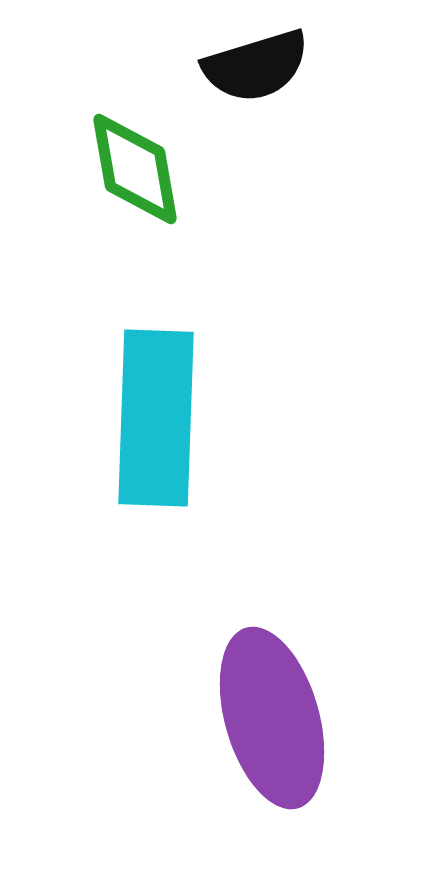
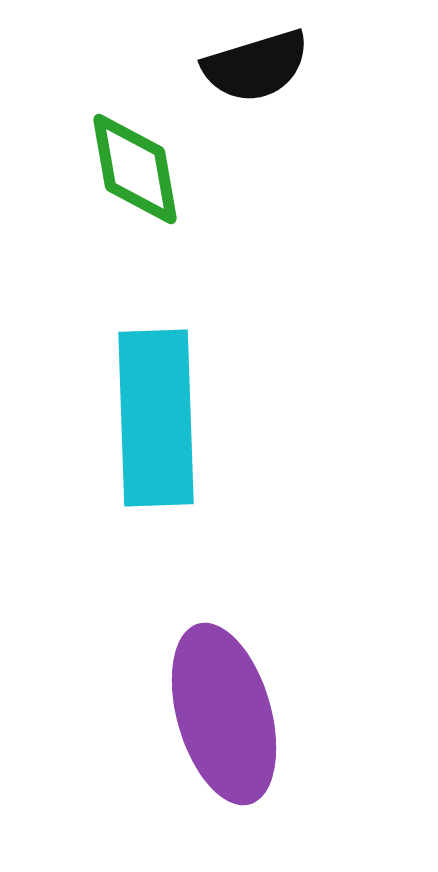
cyan rectangle: rotated 4 degrees counterclockwise
purple ellipse: moved 48 px left, 4 px up
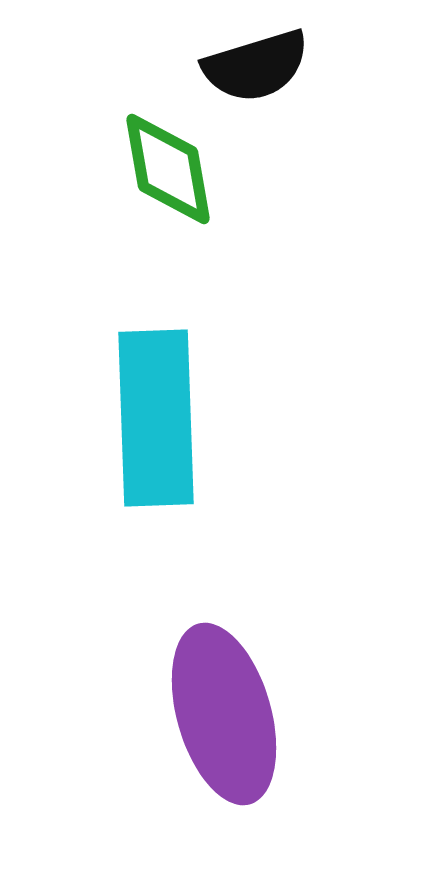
green diamond: moved 33 px right
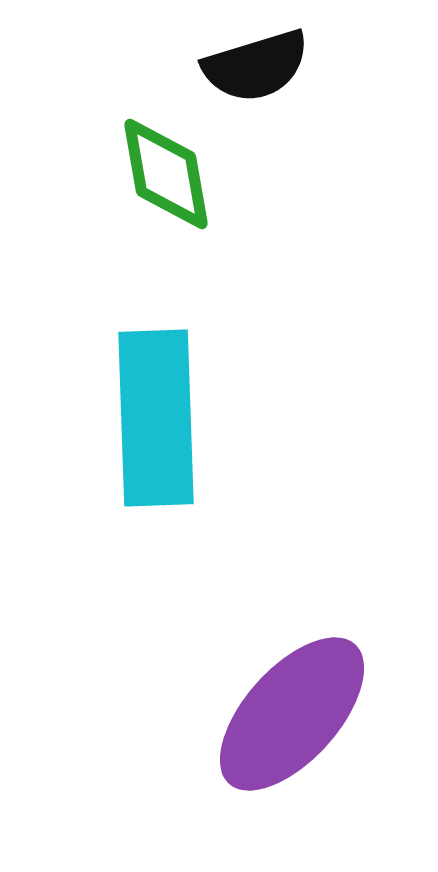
green diamond: moved 2 px left, 5 px down
purple ellipse: moved 68 px right; rotated 58 degrees clockwise
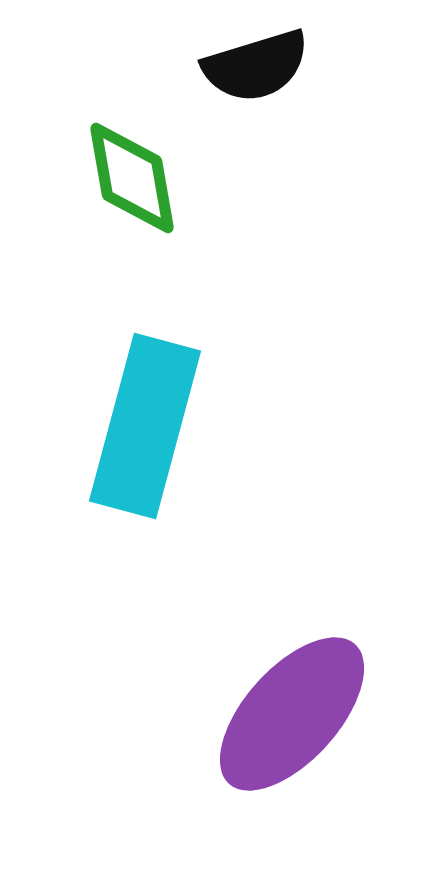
green diamond: moved 34 px left, 4 px down
cyan rectangle: moved 11 px left, 8 px down; rotated 17 degrees clockwise
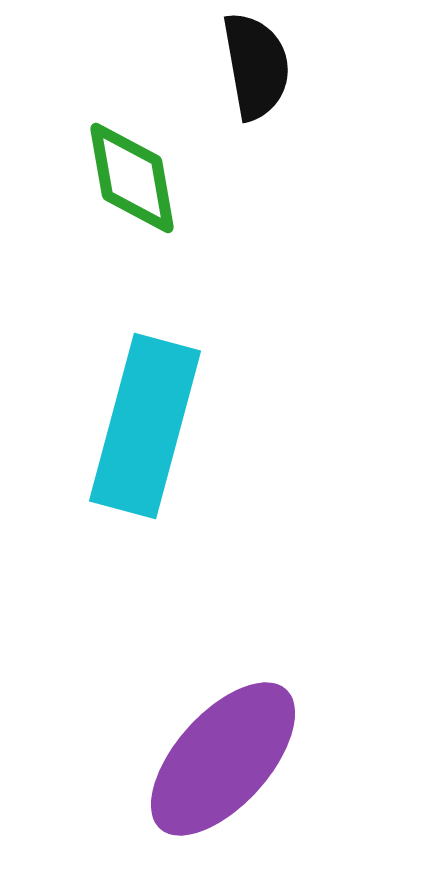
black semicircle: rotated 83 degrees counterclockwise
purple ellipse: moved 69 px left, 45 px down
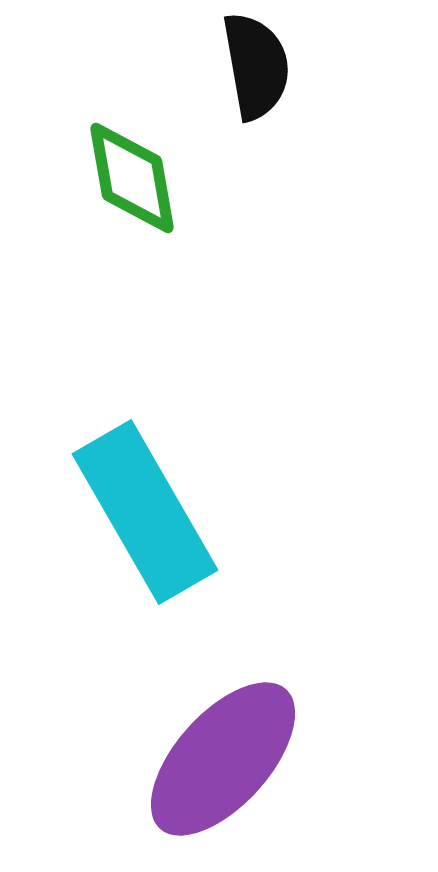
cyan rectangle: moved 86 px down; rotated 45 degrees counterclockwise
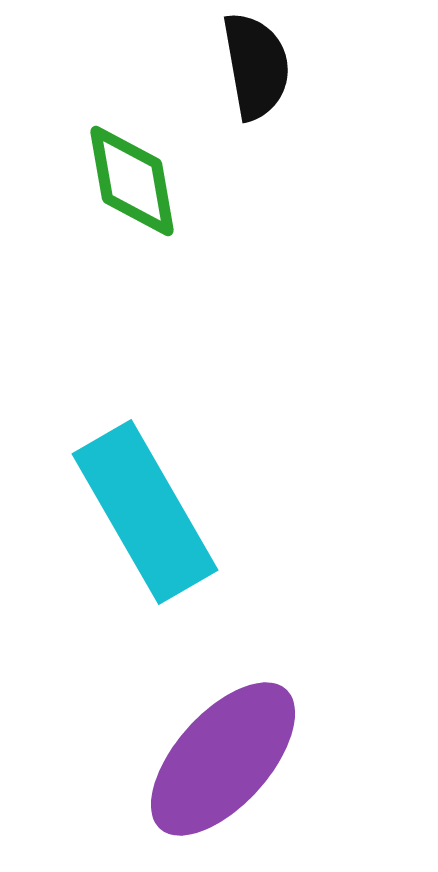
green diamond: moved 3 px down
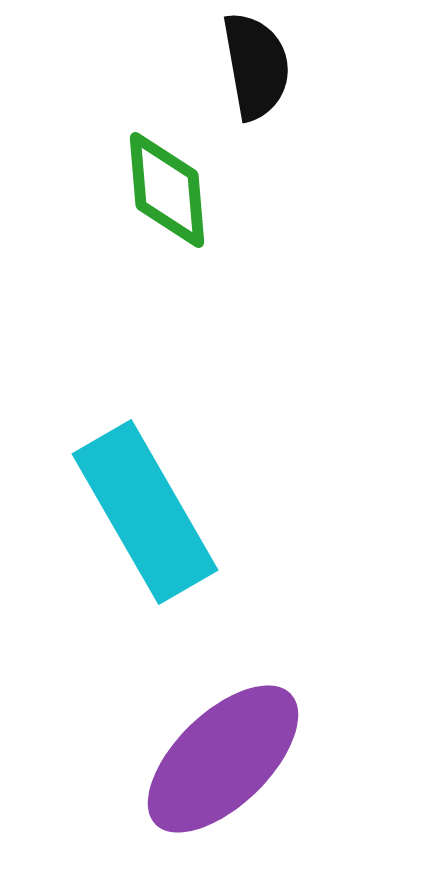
green diamond: moved 35 px right, 9 px down; rotated 5 degrees clockwise
purple ellipse: rotated 4 degrees clockwise
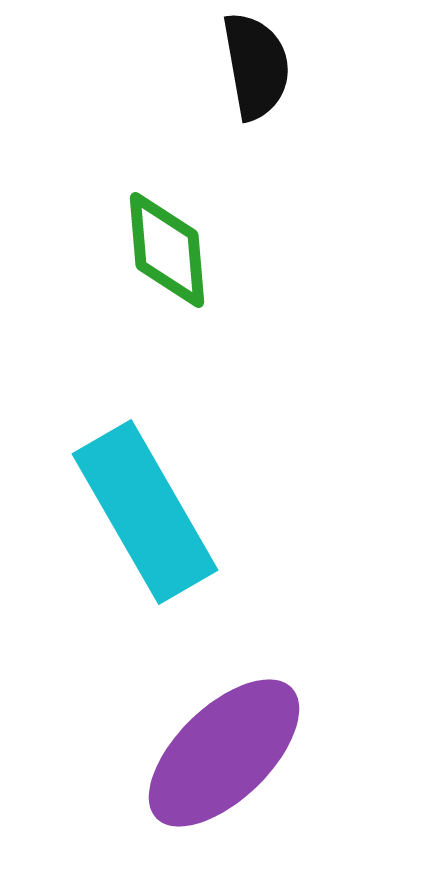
green diamond: moved 60 px down
purple ellipse: moved 1 px right, 6 px up
